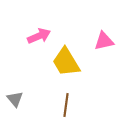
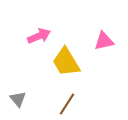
gray triangle: moved 3 px right
brown line: moved 1 px right, 1 px up; rotated 25 degrees clockwise
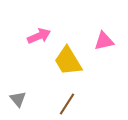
yellow trapezoid: moved 2 px right, 1 px up
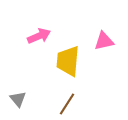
yellow trapezoid: rotated 36 degrees clockwise
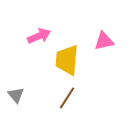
yellow trapezoid: moved 1 px left, 1 px up
gray triangle: moved 2 px left, 4 px up
brown line: moved 6 px up
